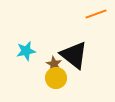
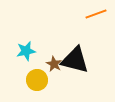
black triangle: moved 1 px right, 5 px down; rotated 24 degrees counterclockwise
yellow circle: moved 19 px left, 2 px down
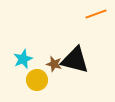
cyan star: moved 3 px left, 8 px down; rotated 12 degrees counterclockwise
brown star: rotated 14 degrees counterclockwise
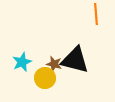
orange line: rotated 75 degrees counterclockwise
cyan star: moved 1 px left, 3 px down
yellow circle: moved 8 px right, 2 px up
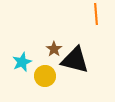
brown star: moved 15 px up; rotated 21 degrees clockwise
yellow circle: moved 2 px up
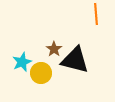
yellow circle: moved 4 px left, 3 px up
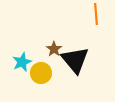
black triangle: rotated 36 degrees clockwise
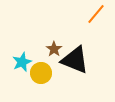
orange line: rotated 45 degrees clockwise
black triangle: rotated 28 degrees counterclockwise
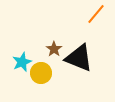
black triangle: moved 4 px right, 2 px up
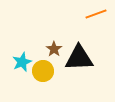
orange line: rotated 30 degrees clockwise
black triangle: rotated 24 degrees counterclockwise
yellow circle: moved 2 px right, 2 px up
